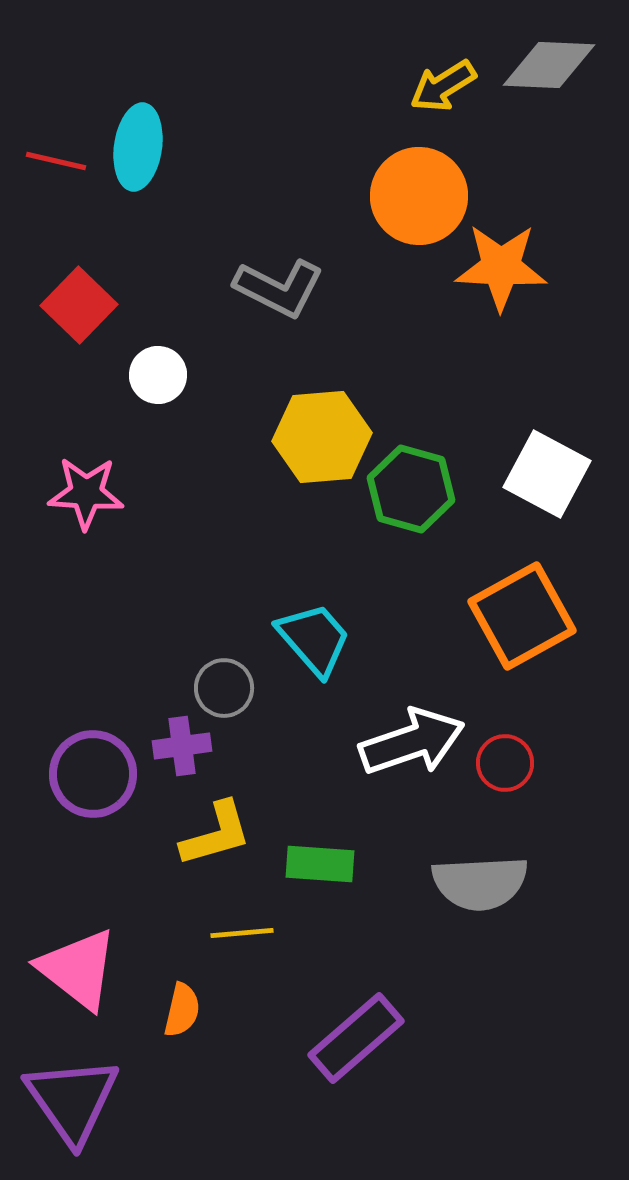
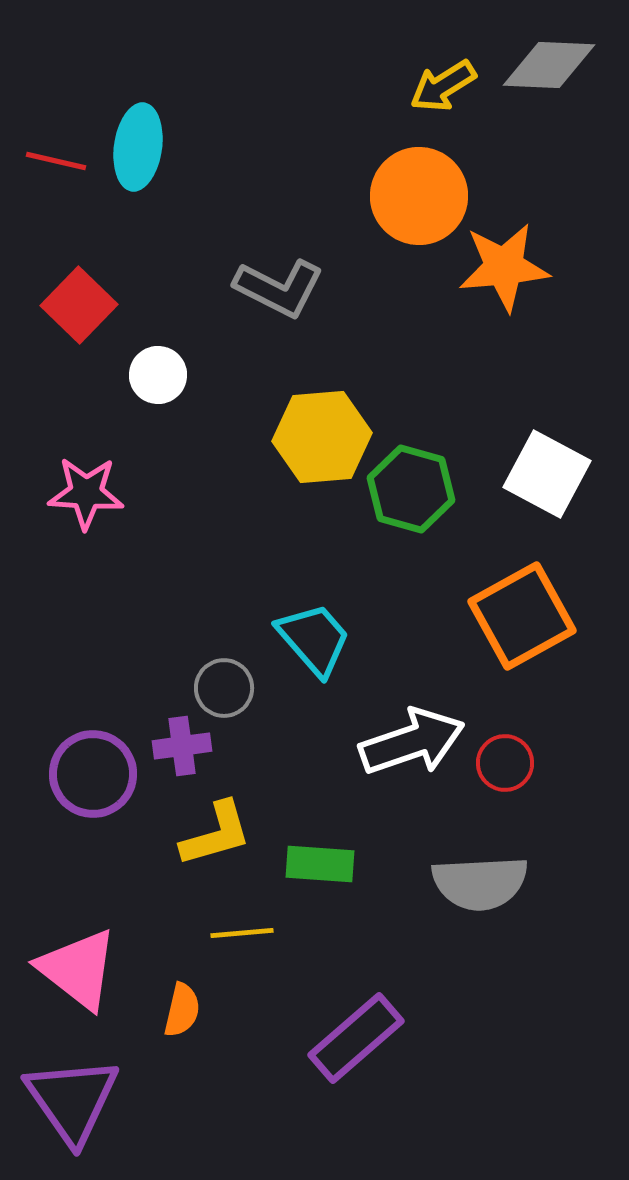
orange star: moved 3 px right; rotated 8 degrees counterclockwise
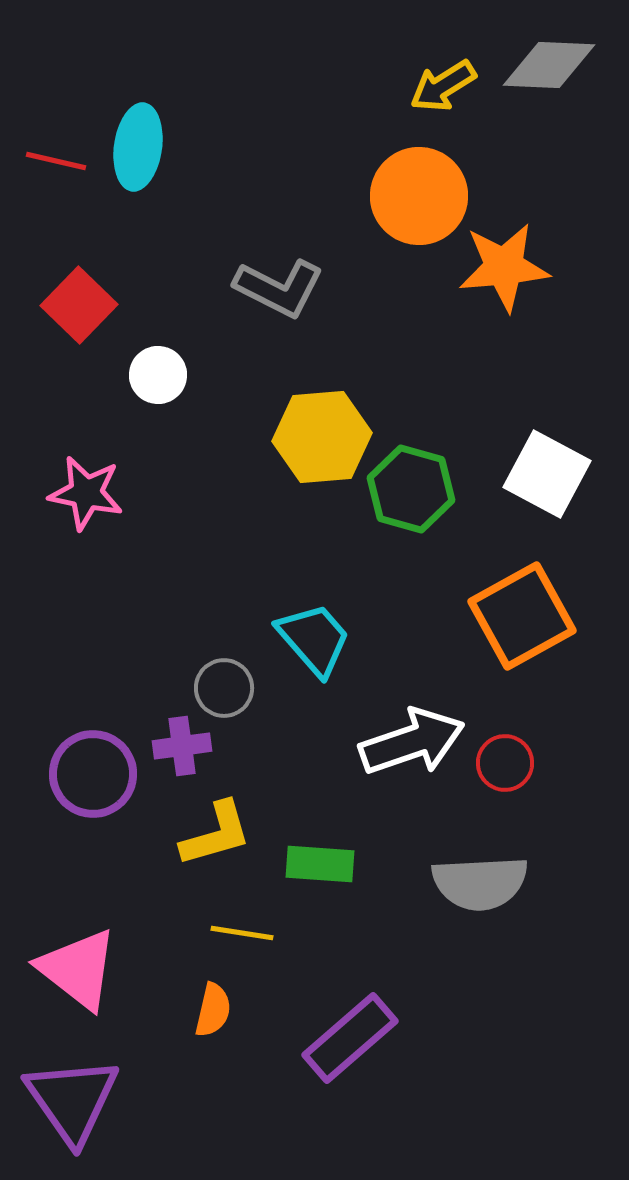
pink star: rotated 8 degrees clockwise
yellow line: rotated 14 degrees clockwise
orange semicircle: moved 31 px right
purple rectangle: moved 6 px left
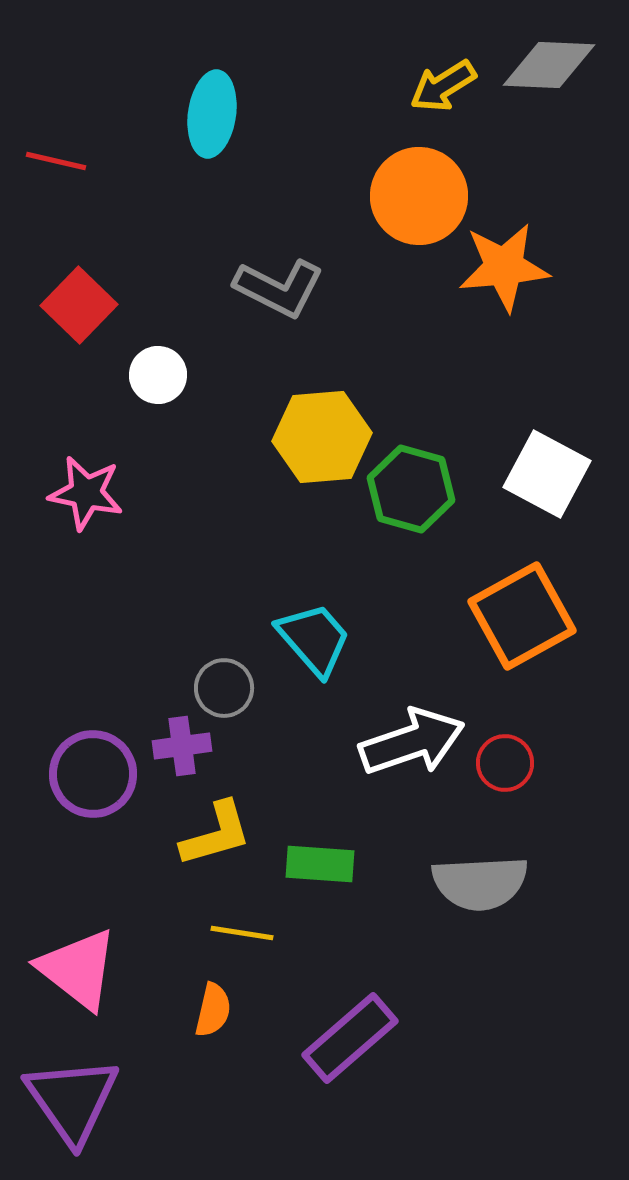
cyan ellipse: moved 74 px right, 33 px up
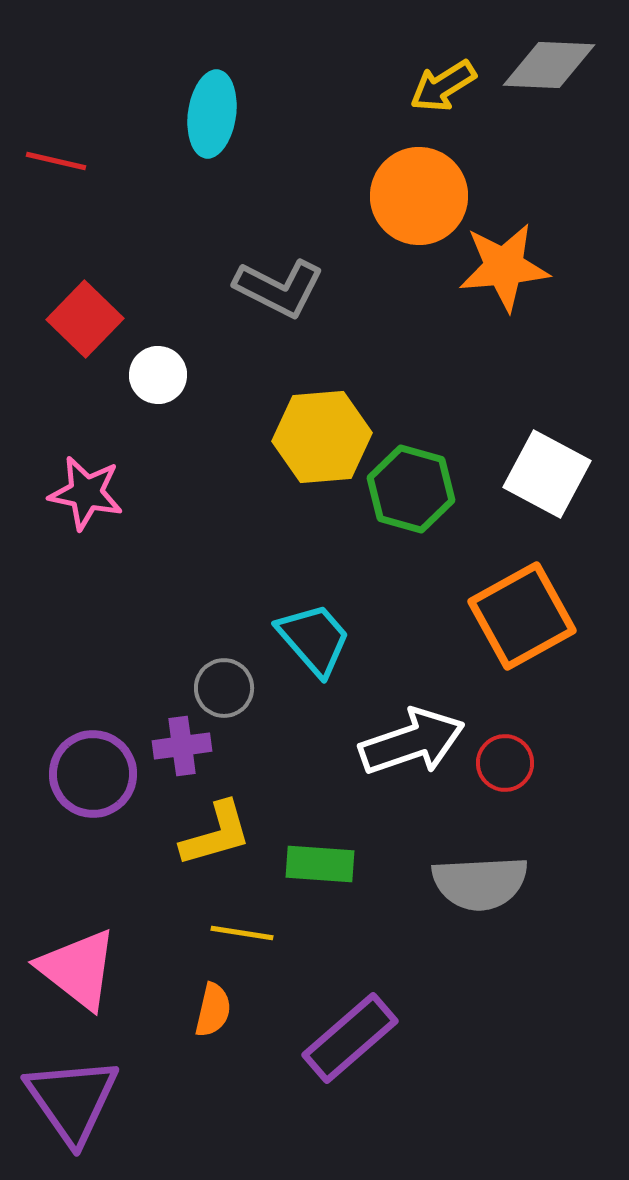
red square: moved 6 px right, 14 px down
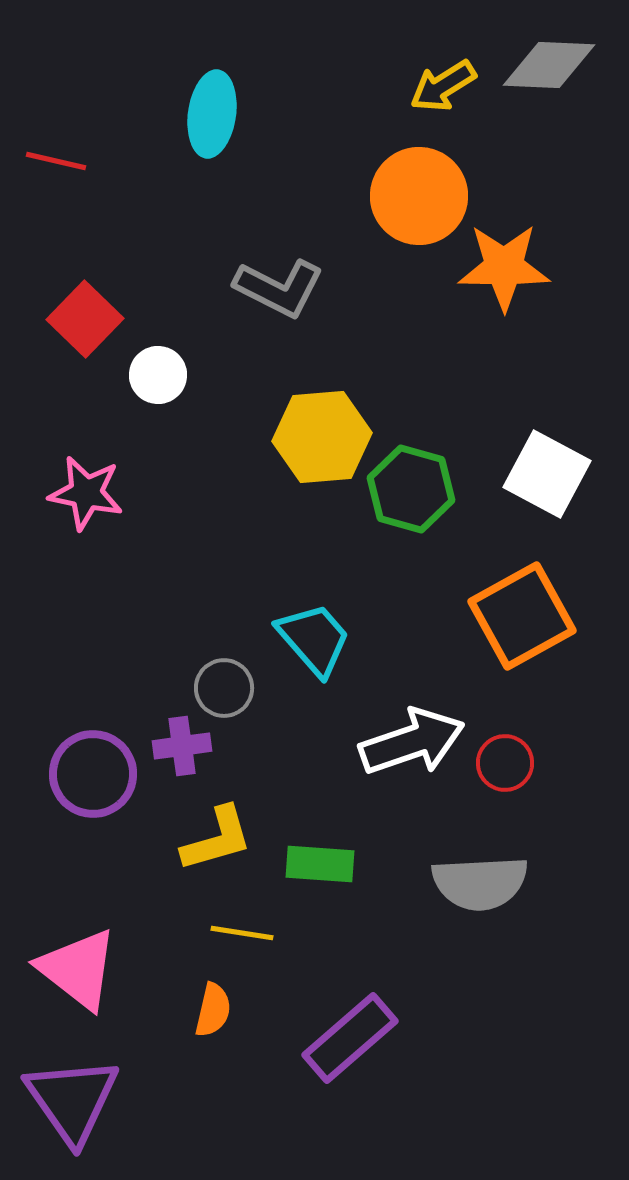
orange star: rotated 6 degrees clockwise
yellow L-shape: moved 1 px right, 5 px down
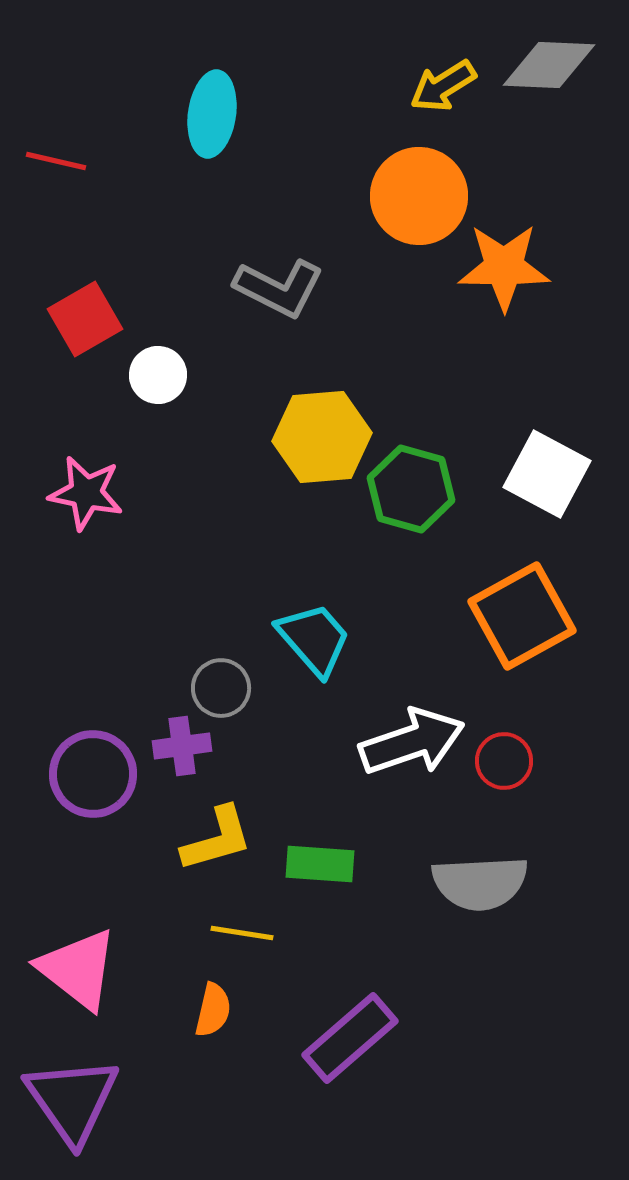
red square: rotated 16 degrees clockwise
gray circle: moved 3 px left
red circle: moved 1 px left, 2 px up
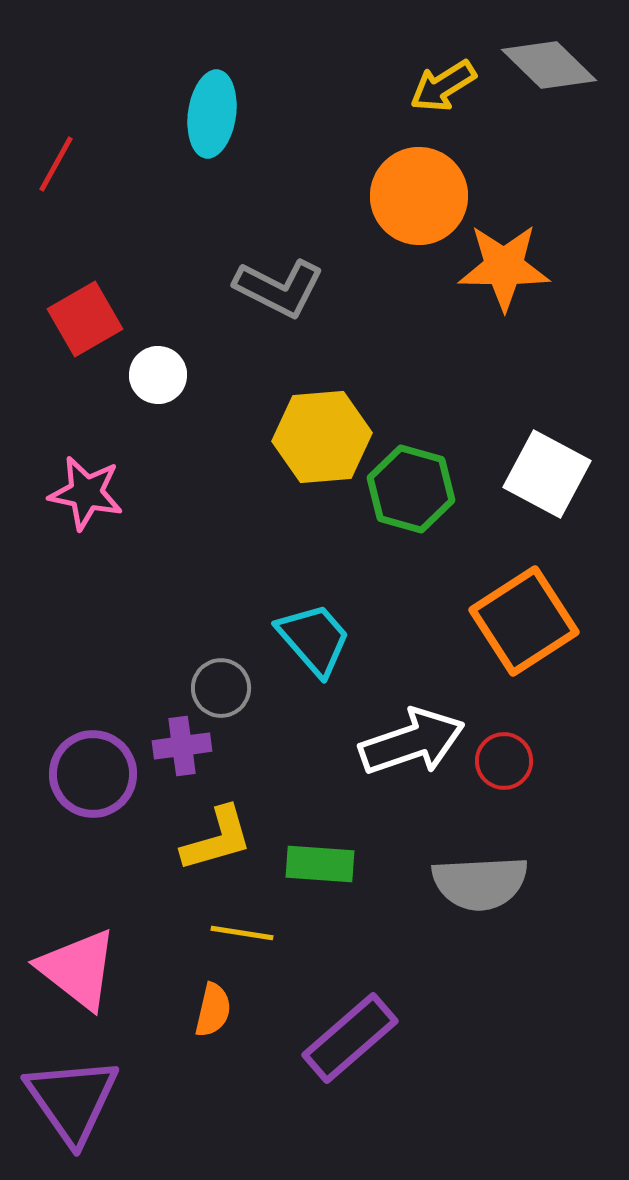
gray diamond: rotated 42 degrees clockwise
red line: moved 3 px down; rotated 74 degrees counterclockwise
orange square: moved 2 px right, 5 px down; rotated 4 degrees counterclockwise
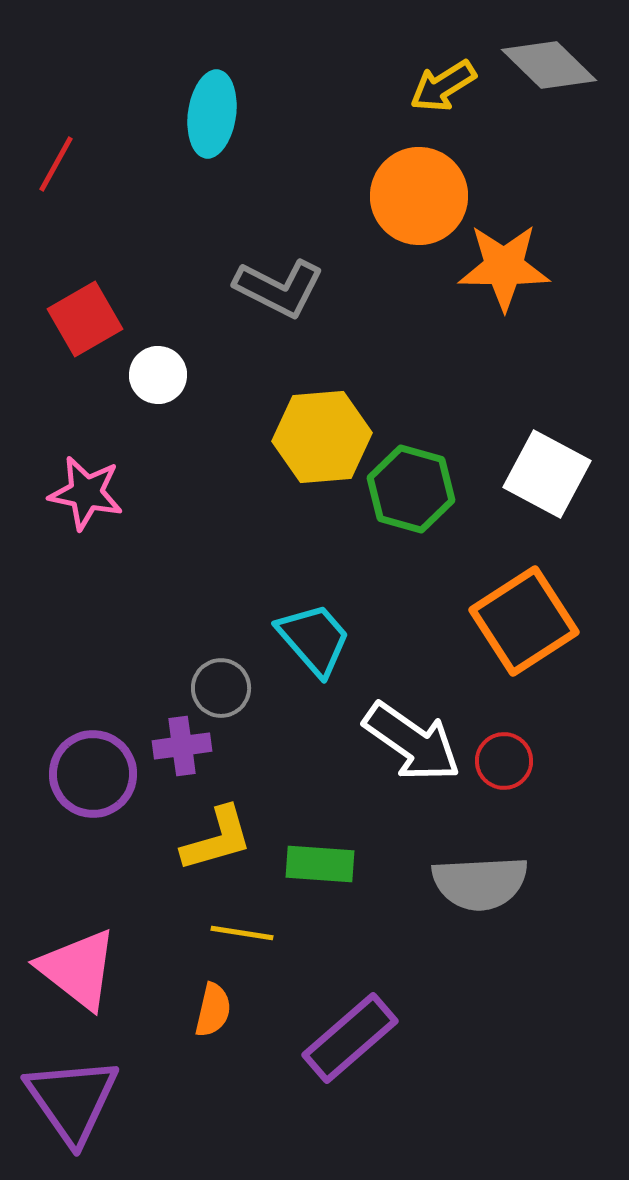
white arrow: rotated 54 degrees clockwise
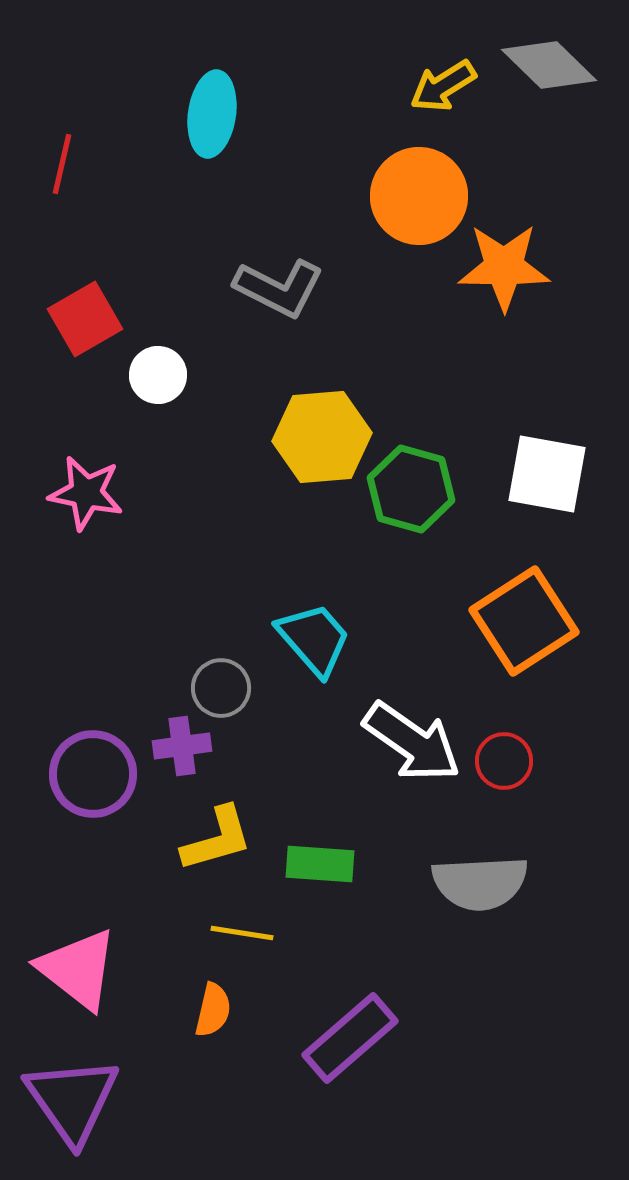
red line: moved 6 px right; rotated 16 degrees counterclockwise
white square: rotated 18 degrees counterclockwise
